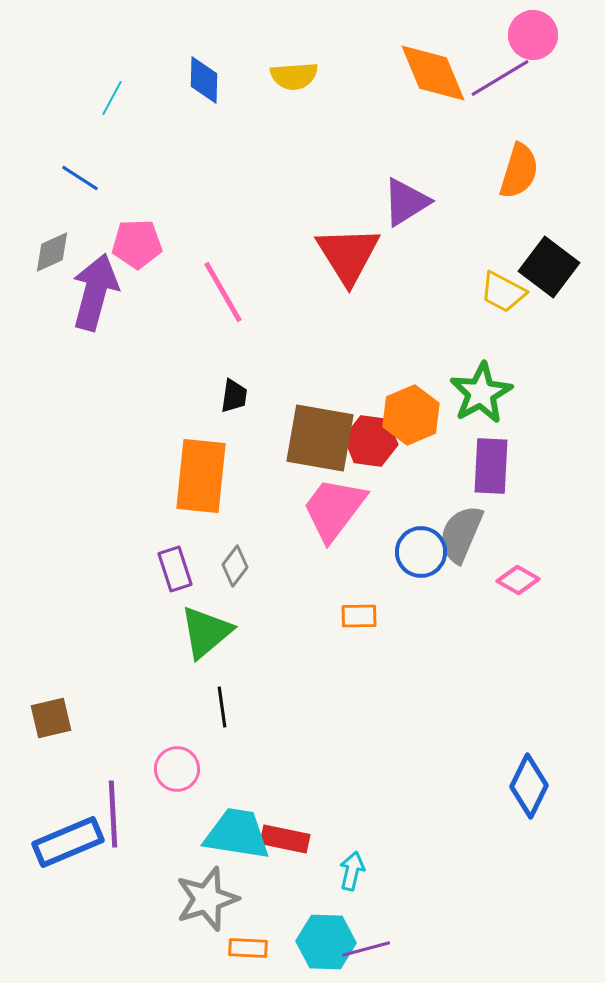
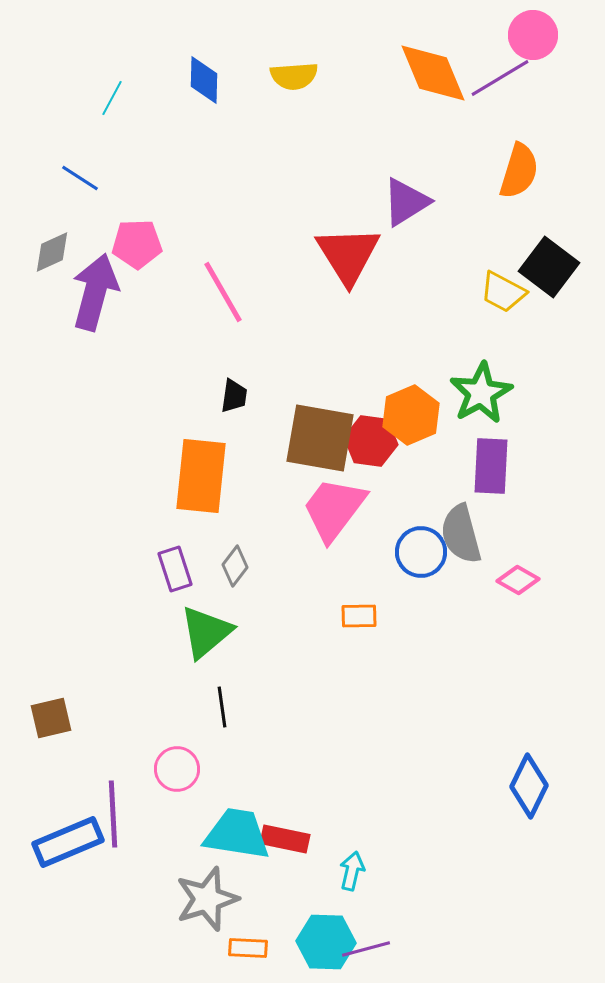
gray semicircle at (461, 534): rotated 38 degrees counterclockwise
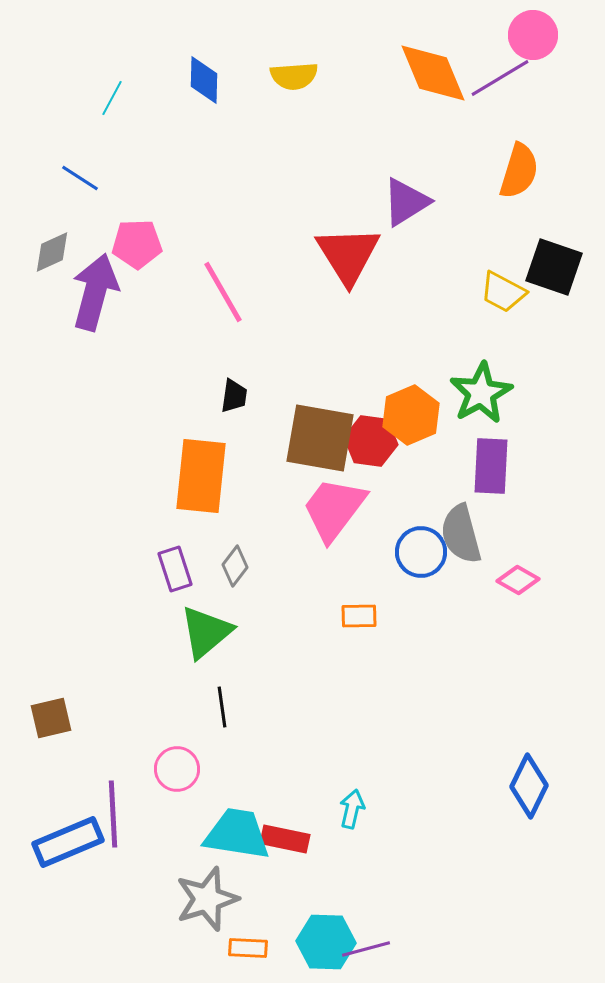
black square at (549, 267): moved 5 px right; rotated 18 degrees counterclockwise
cyan arrow at (352, 871): moved 62 px up
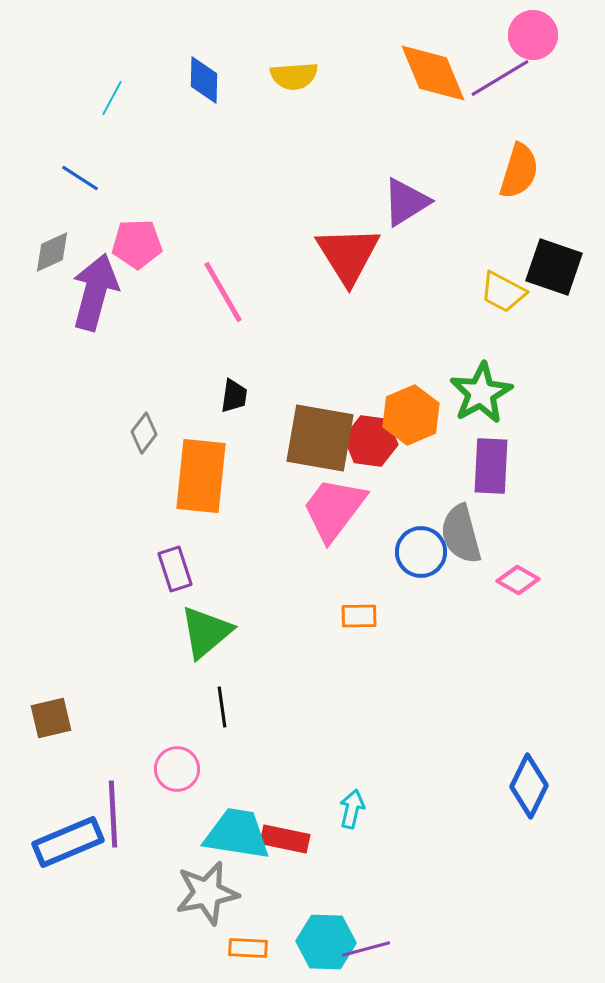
gray diamond at (235, 566): moved 91 px left, 133 px up
gray star at (207, 899): moved 6 px up; rotated 6 degrees clockwise
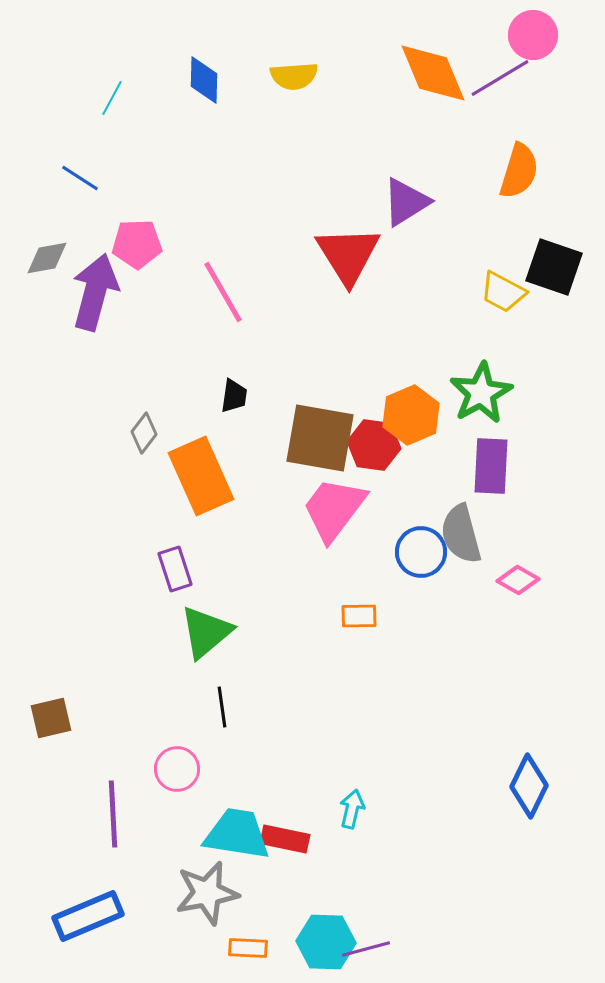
gray diamond at (52, 252): moved 5 px left, 6 px down; rotated 15 degrees clockwise
red hexagon at (371, 441): moved 3 px right, 4 px down
orange rectangle at (201, 476): rotated 30 degrees counterclockwise
blue rectangle at (68, 842): moved 20 px right, 74 px down
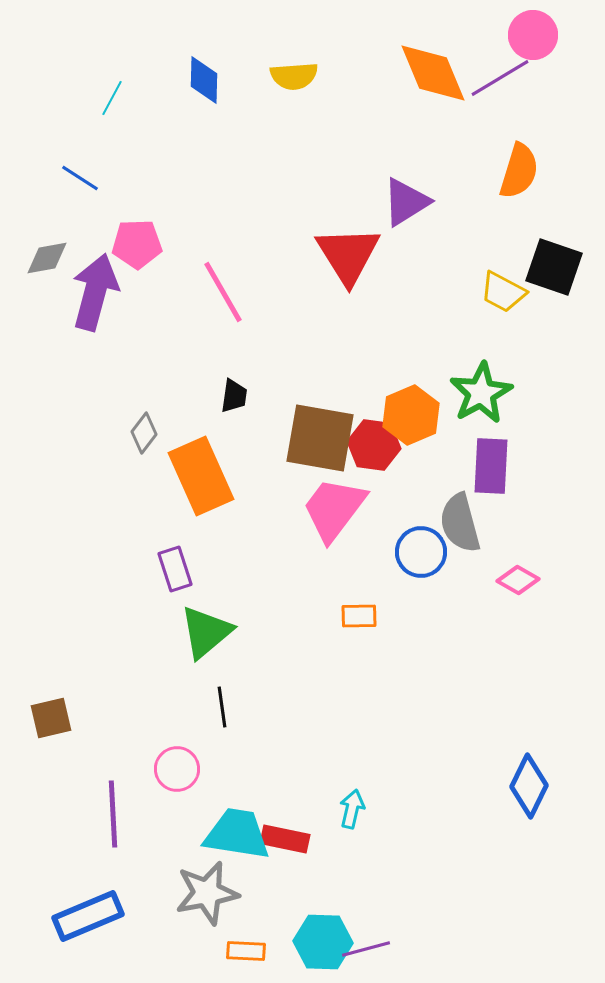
gray semicircle at (461, 534): moved 1 px left, 11 px up
cyan hexagon at (326, 942): moved 3 px left
orange rectangle at (248, 948): moved 2 px left, 3 px down
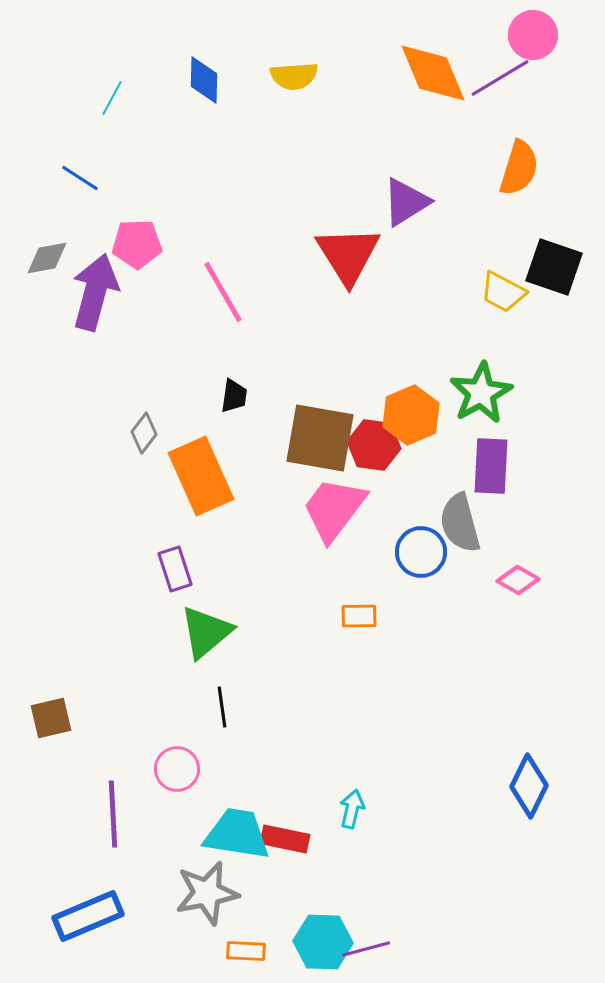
orange semicircle at (519, 171): moved 3 px up
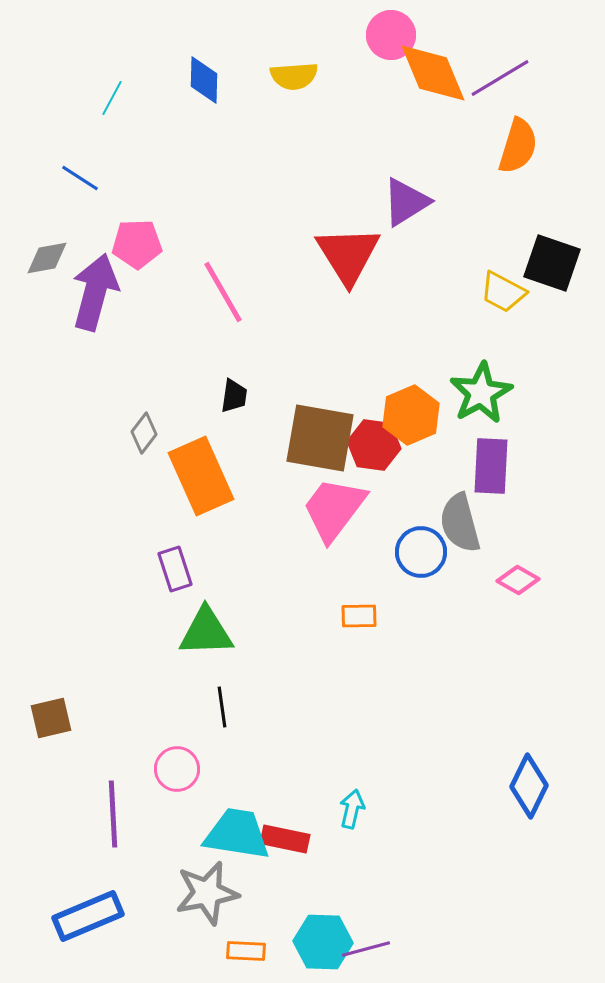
pink circle at (533, 35): moved 142 px left
orange semicircle at (519, 168): moved 1 px left, 22 px up
black square at (554, 267): moved 2 px left, 4 px up
green triangle at (206, 632): rotated 38 degrees clockwise
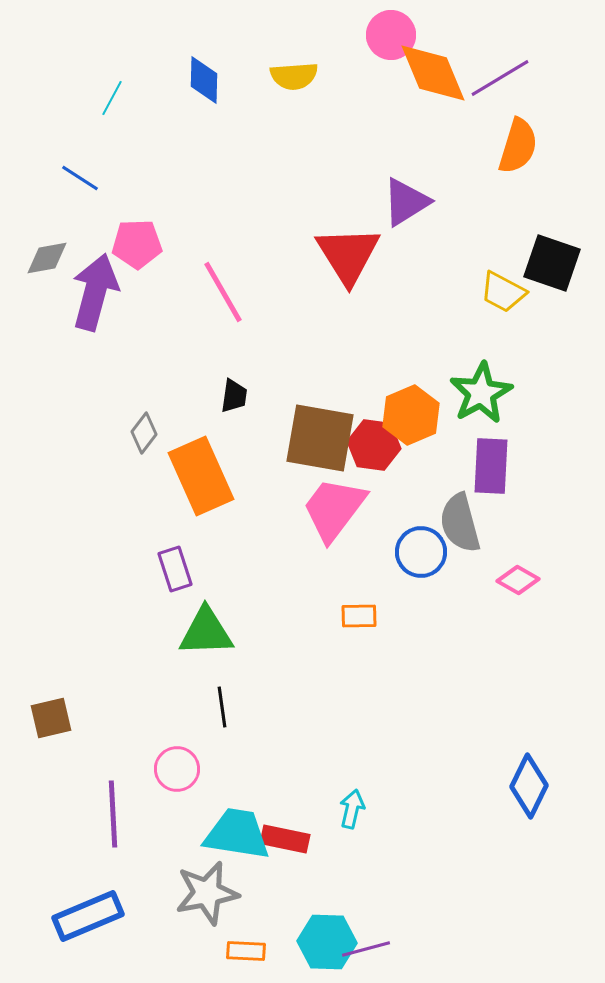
cyan hexagon at (323, 942): moved 4 px right
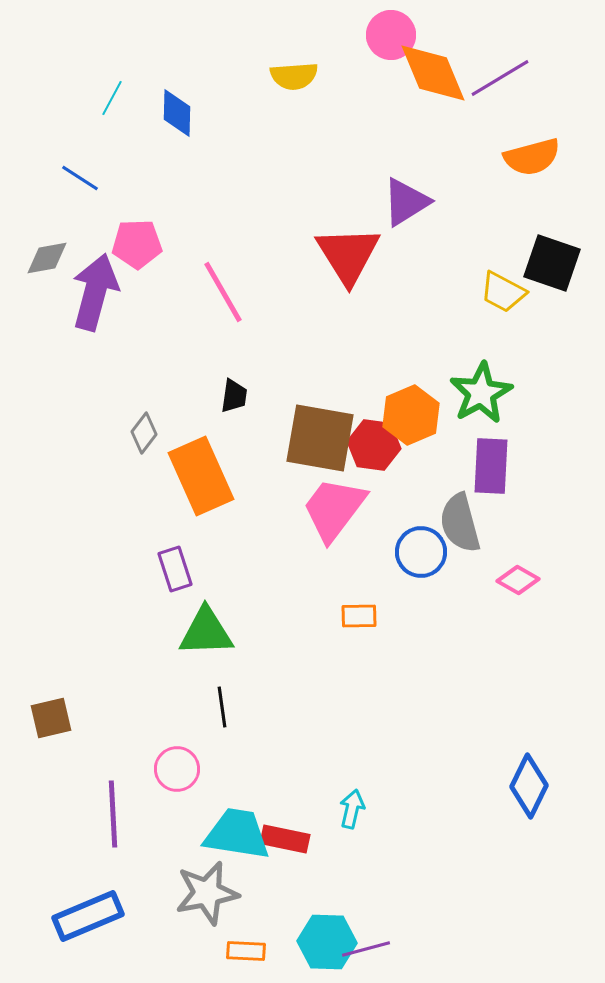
blue diamond at (204, 80): moved 27 px left, 33 px down
orange semicircle at (518, 146): moved 14 px right, 11 px down; rotated 58 degrees clockwise
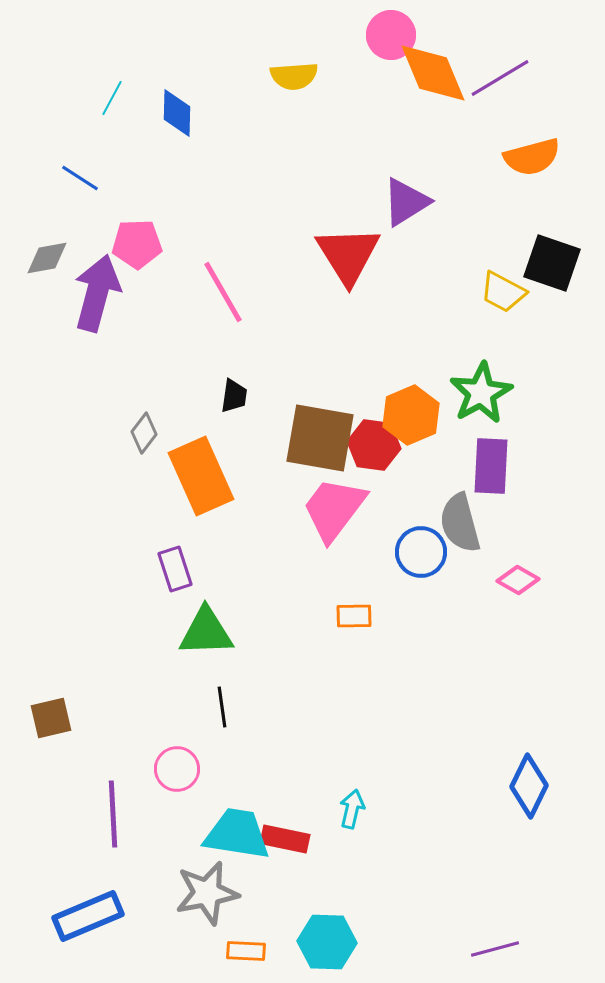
purple arrow at (95, 292): moved 2 px right, 1 px down
orange rectangle at (359, 616): moved 5 px left
purple line at (366, 949): moved 129 px right
